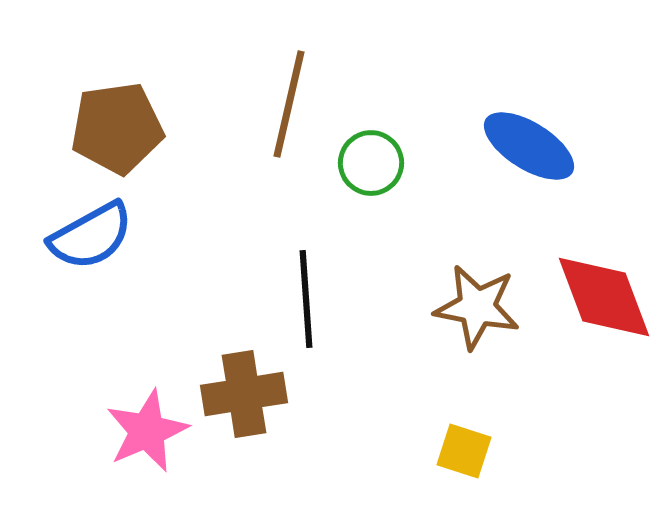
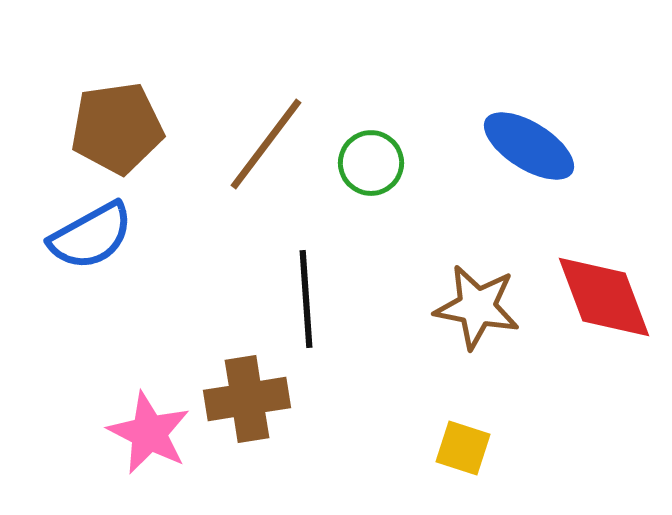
brown line: moved 23 px left, 40 px down; rotated 24 degrees clockwise
brown cross: moved 3 px right, 5 px down
pink star: moved 2 px right, 2 px down; rotated 22 degrees counterclockwise
yellow square: moved 1 px left, 3 px up
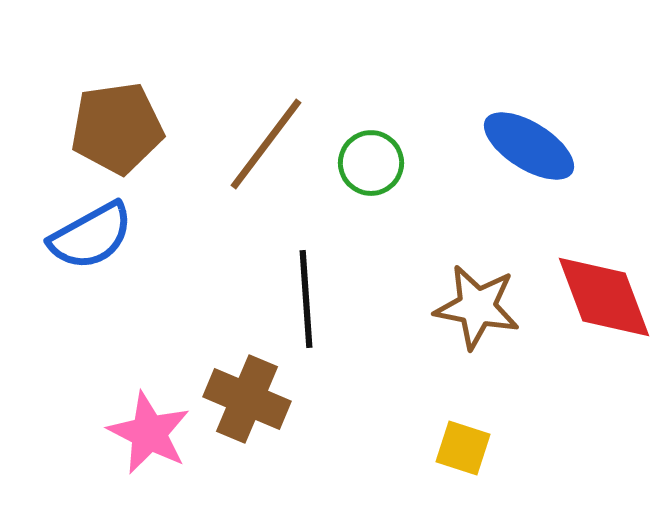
brown cross: rotated 32 degrees clockwise
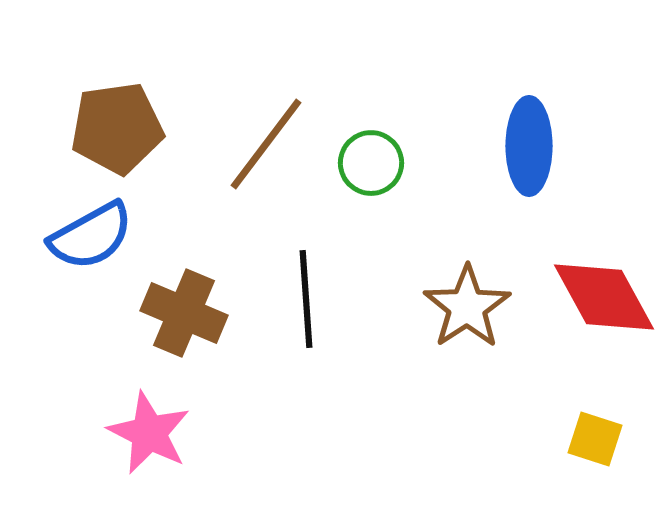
blue ellipse: rotated 58 degrees clockwise
red diamond: rotated 8 degrees counterclockwise
brown star: moved 10 px left; rotated 28 degrees clockwise
brown cross: moved 63 px left, 86 px up
yellow square: moved 132 px right, 9 px up
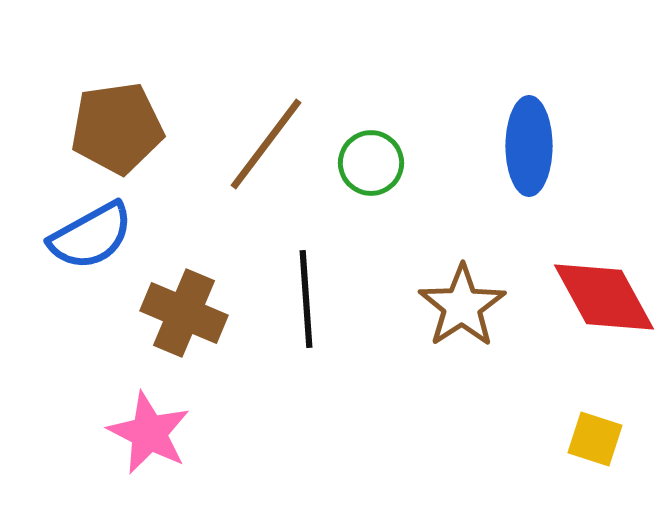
brown star: moved 5 px left, 1 px up
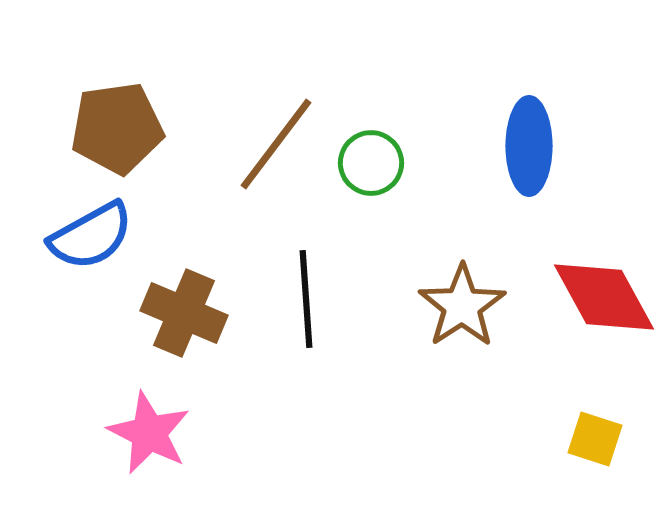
brown line: moved 10 px right
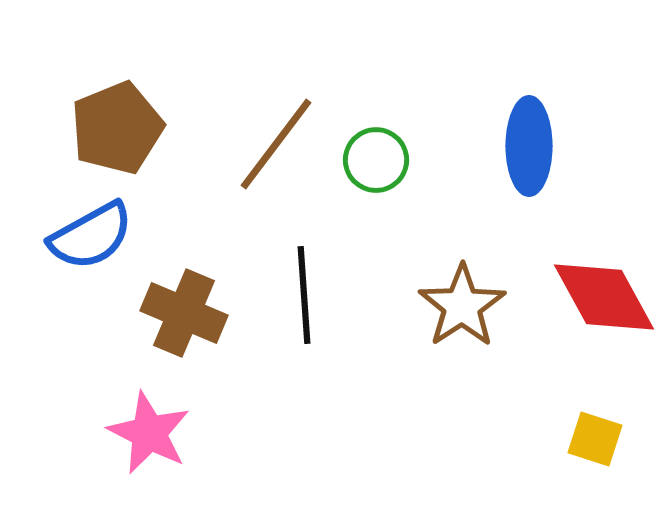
brown pentagon: rotated 14 degrees counterclockwise
green circle: moved 5 px right, 3 px up
black line: moved 2 px left, 4 px up
